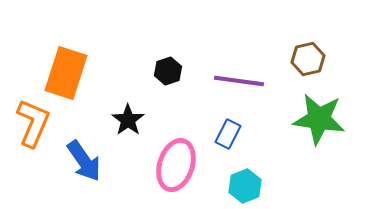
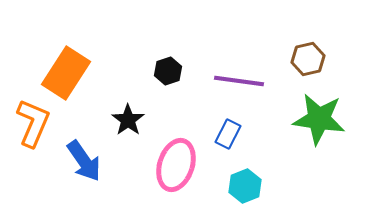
orange rectangle: rotated 15 degrees clockwise
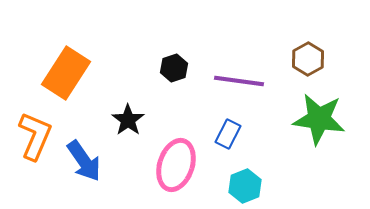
brown hexagon: rotated 16 degrees counterclockwise
black hexagon: moved 6 px right, 3 px up
orange L-shape: moved 2 px right, 13 px down
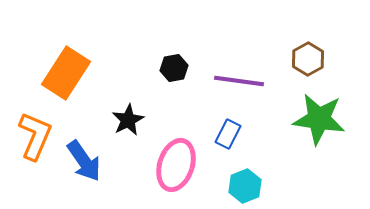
black hexagon: rotated 8 degrees clockwise
black star: rotated 8 degrees clockwise
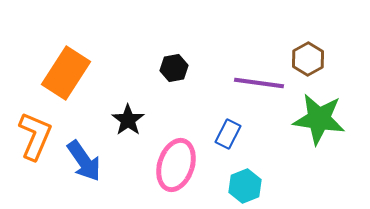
purple line: moved 20 px right, 2 px down
black star: rotated 8 degrees counterclockwise
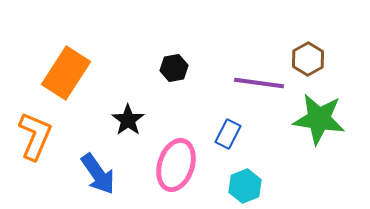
blue arrow: moved 14 px right, 13 px down
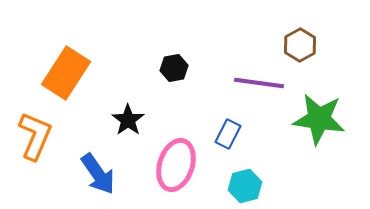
brown hexagon: moved 8 px left, 14 px up
cyan hexagon: rotated 8 degrees clockwise
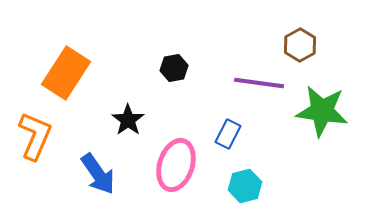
green star: moved 3 px right, 8 px up
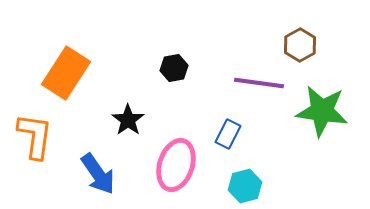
orange L-shape: rotated 15 degrees counterclockwise
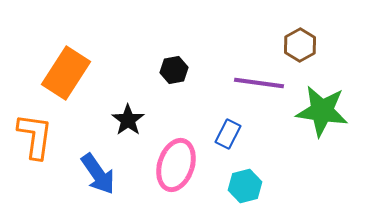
black hexagon: moved 2 px down
